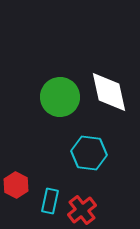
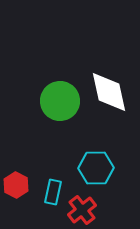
green circle: moved 4 px down
cyan hexagon: moved 7 px right, 15 px down; rotated 8 degrees counterclockwise
cyan rectangle: moved 3 px right, 9 px up
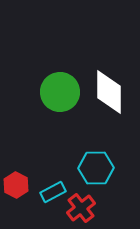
white diamond: rotated 12 degrees clockwise
green circle: moved 9 px up
cyan rectangle: rotated 50 degrees clockwise
red cross: moved 1 px left, 2 px up
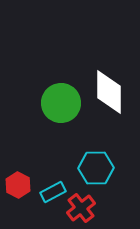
green circle: moved 1 px right, 11 px down
red hexagon: moved 2 px right
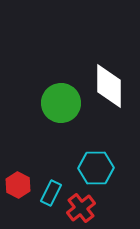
white diamond: moved 6 px up
cyan rectangle: moved 2 px left, 1 px down; rotated 35 degrees counterclockwise
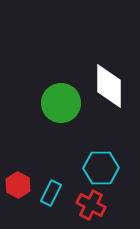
cyan hexagon: moved 5 px right
red cross: moved 10 px right, 3 px up; rotated 24 degrees counterclockwise
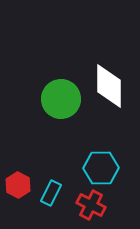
green circle: moved 4 px up
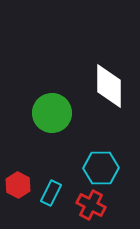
green circle: moved 9 px left, 14 px down
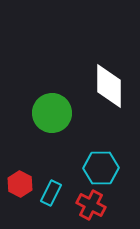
red hexagon: moved 2 px right, 1 px up
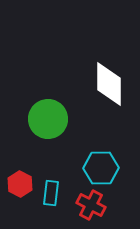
white diamond: moved 2 px up
green circle: moved 4 px left, 6 px down
cyan rectangle: rotated 20 degrees counterclockwise
